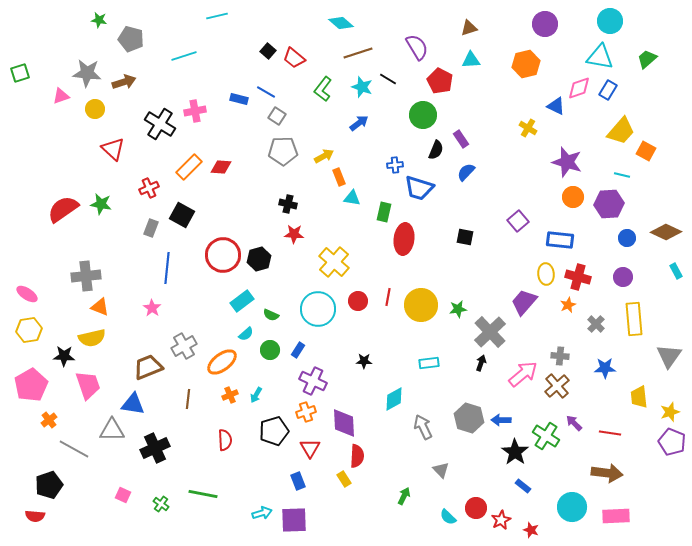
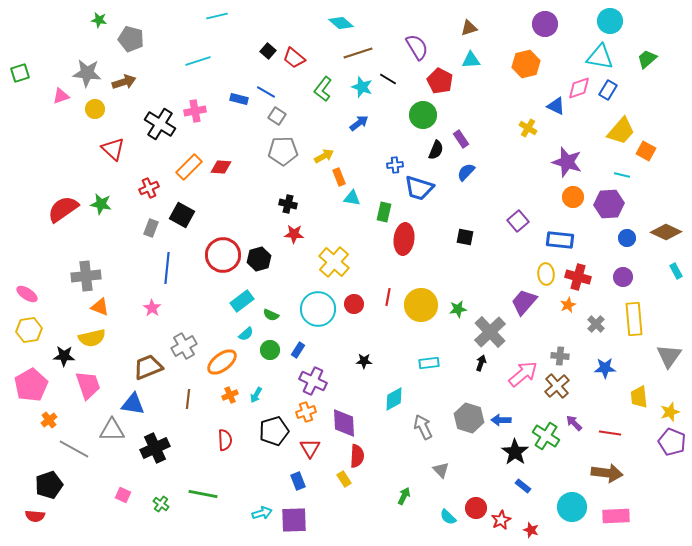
cyan line at (184, 56): moved 14 px right, 5 px down
red circle at (358, 301): moved 4 px left, 3 px down
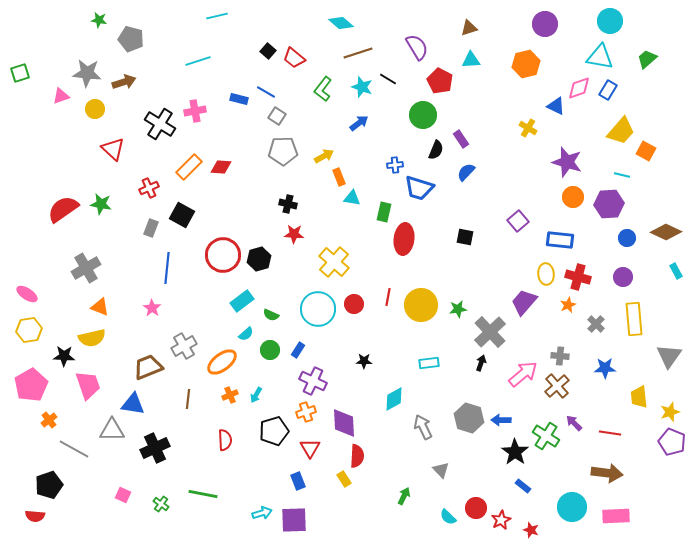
gray cross at (86, 276): moved 8 px up; rotated 24 degrees counterclockwise
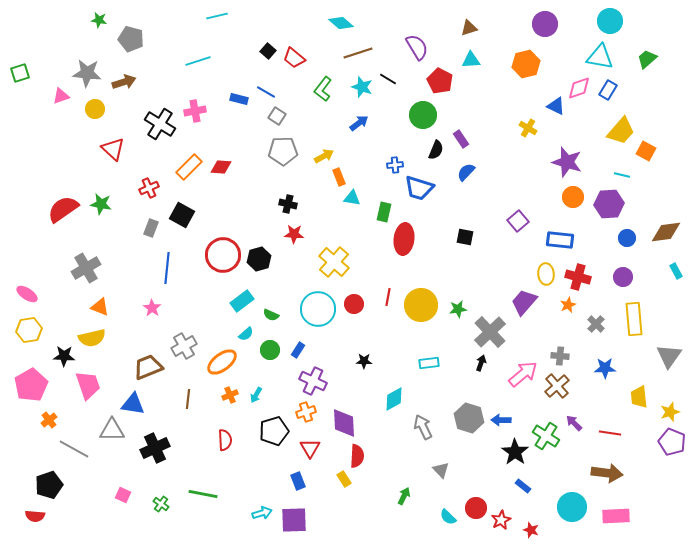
brown diamond at (666, 232): rotated 32 degrees counterclockwise
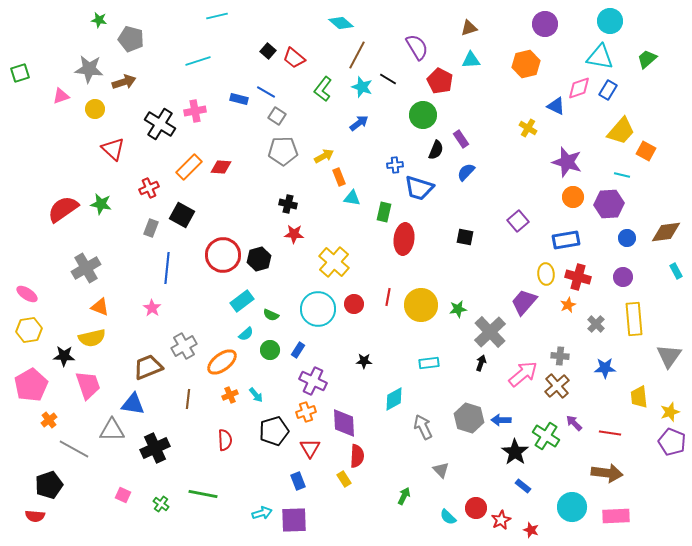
brown line at (358, 53): moved 1 px left, 2 px down; rotated 44 degrees counterclockwise
gray star at (87, 73): moved 2 px right, 4 px up
blue rectangle at (560, 240): moved 6 px right; rotated 16 degrees counterclockwise
cyan arrow at (256, 395): rotated 70 degrees counterclockwise
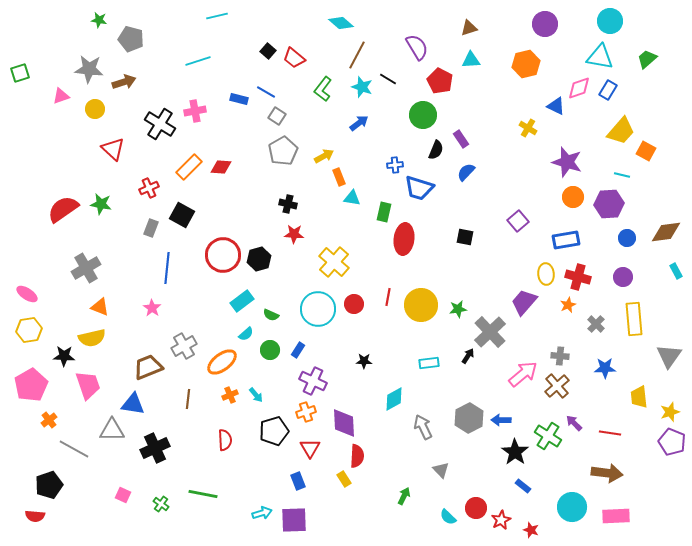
gray pentagon at (283, 151): rotated 28 degrees counterclockwise
black arrow at (481, 363): moved 13 px left, 7 px up; rotated 14 degrees clockwise
gray hexagon at (469, 418): rotated 16 degrees clockwise
green cross at (546, 436): moved 2 px right
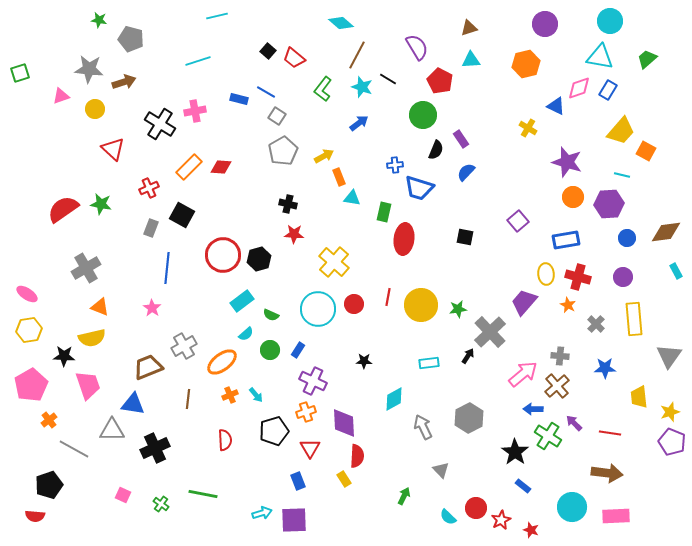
orange star at (568, 305): rotated 21 degrees counterclockwise
blue arrow at (501, 420): moved 32 px right, 11 px up
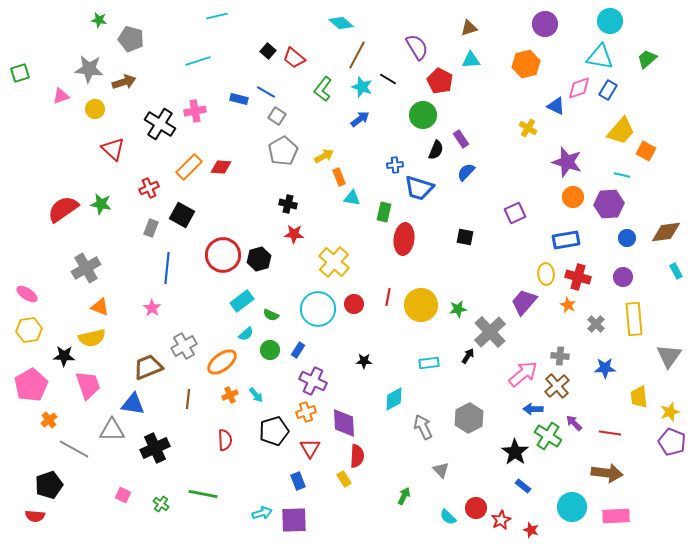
blue arrow at (359, 123): moved 1 px right, 4 px up
purple square at (518, 221): moved 3 px left, 8 px up; rotated 15 degrees clockwise
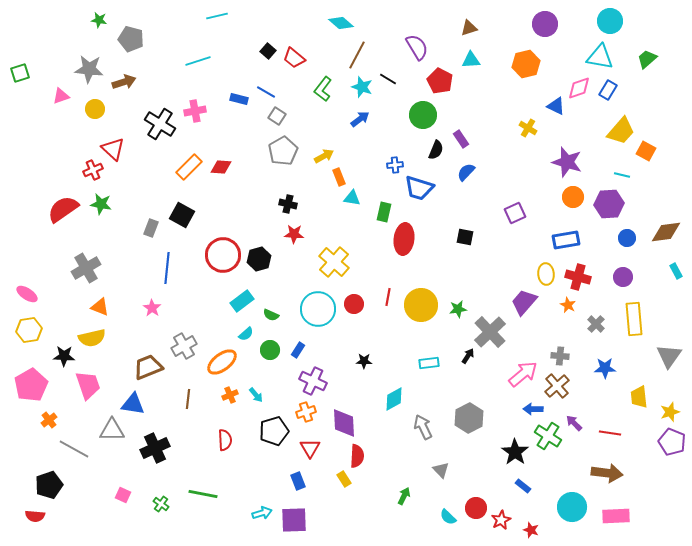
red cross at (149, 188): moved 56 px left, 18 px up
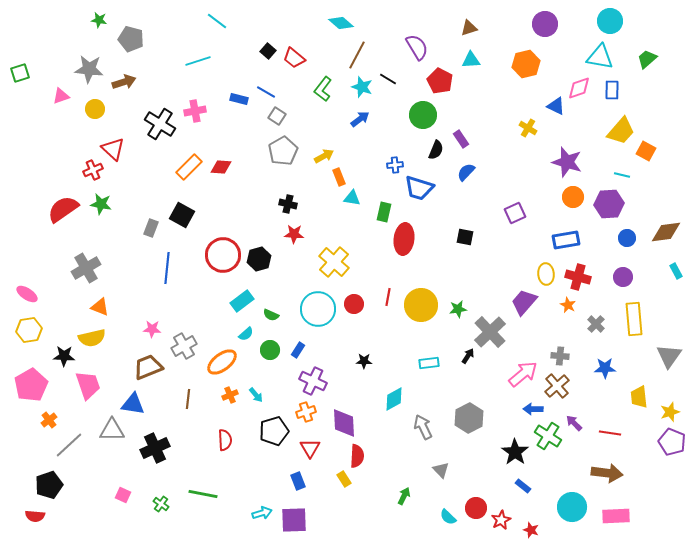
cyan line at (217, 16): moved 5 px down; rotated 50 degrees clockwise
blue rectangle at (608, 90): moved 4 px right; rotated 30 degrees counterclockwise
pink star at (152, 308): moved 21 px down; rotated 30 degrees counterclockwise
gray line at (74, 449): moved 5 px left, 4 px up; rotated 72 degrees counterclockwise
